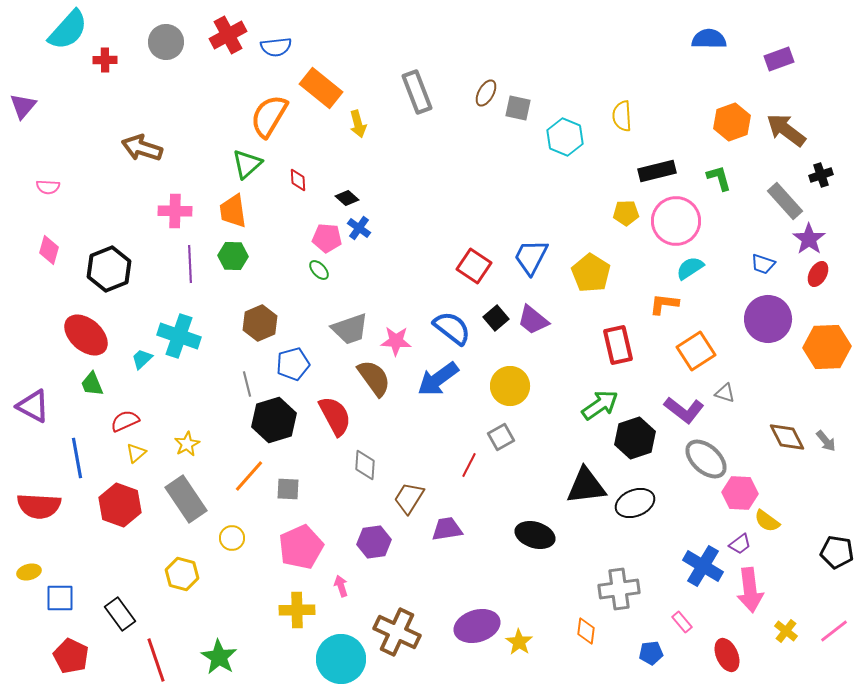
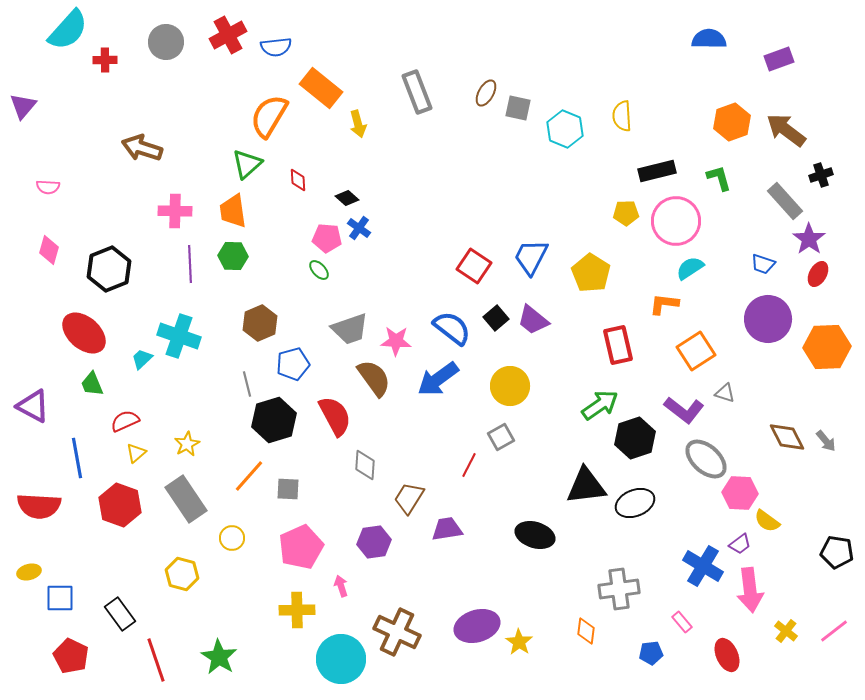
cyan hexagon at (565, 137): moved 8 px up
red ellipse at (86, 335): moved 2 px left, 2 px up
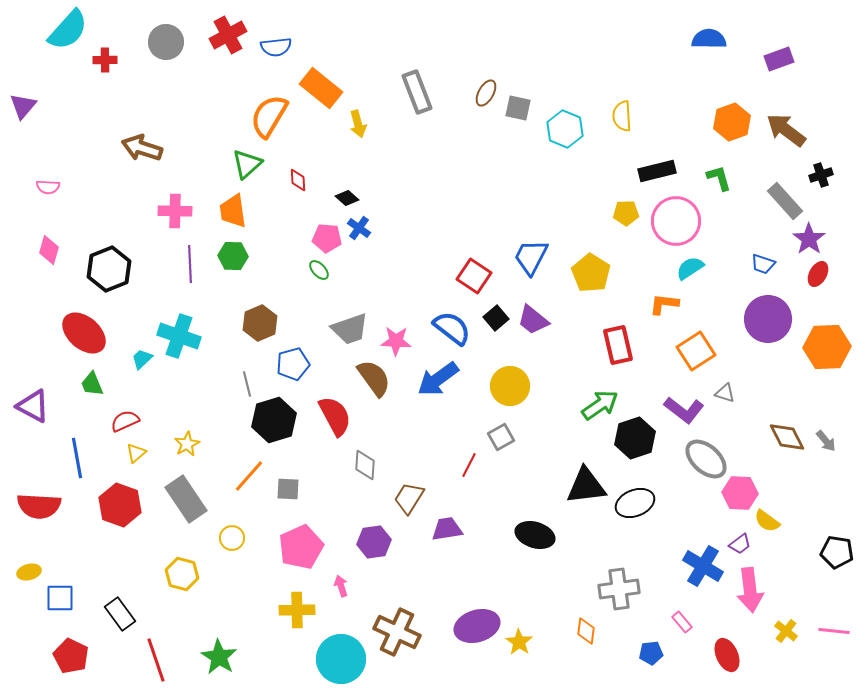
red square at (474, 266): moved 10 px down
pink line at (834, 631): rotated 44 degrees clockwise
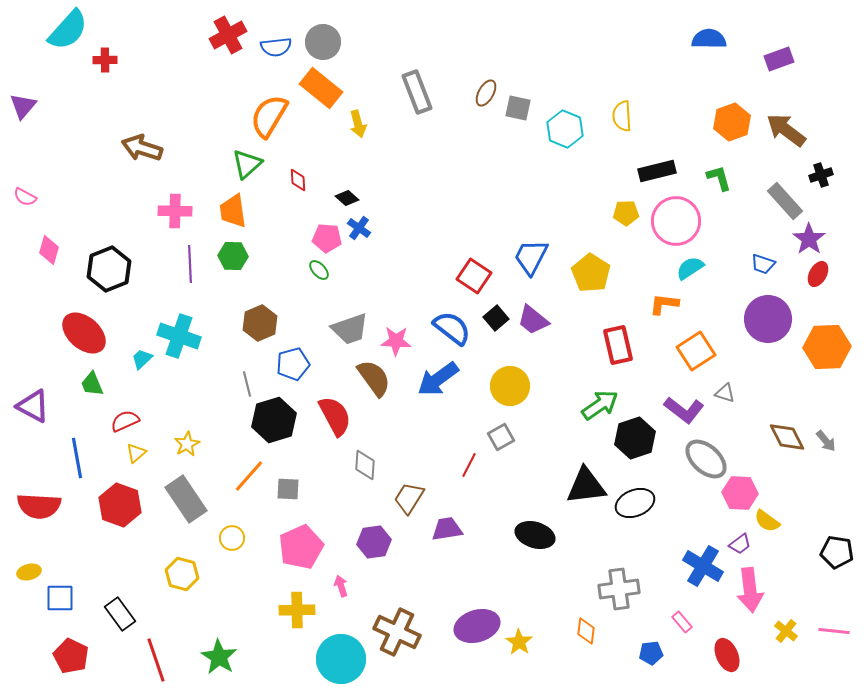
gray circle at (166, 42): moved 157 px right
pink semicircle at (48, 187): moved 23 px left, 10 px down; rotated 25 degrees clockwise
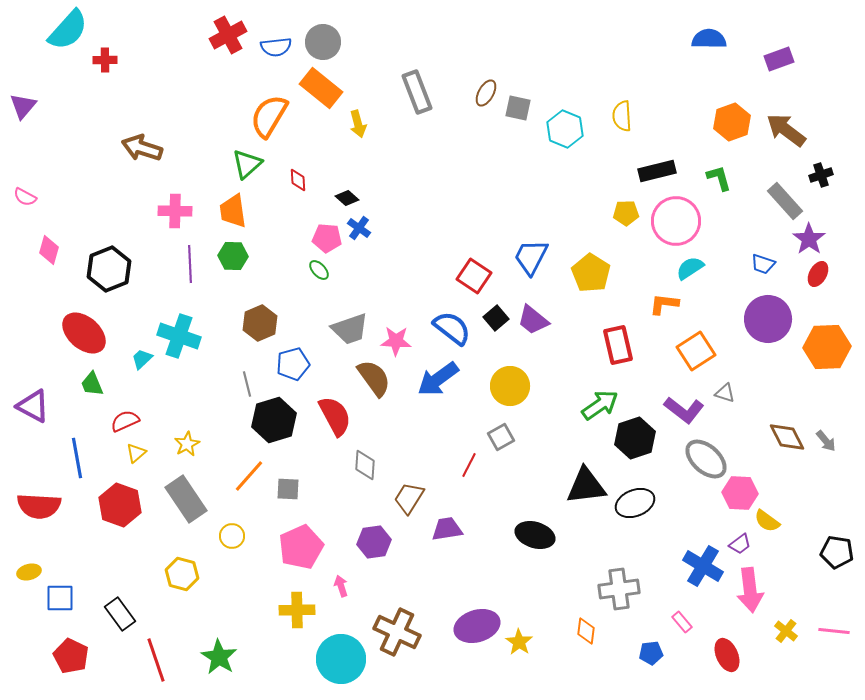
yellow circle at (232, 538): moved 2 px up
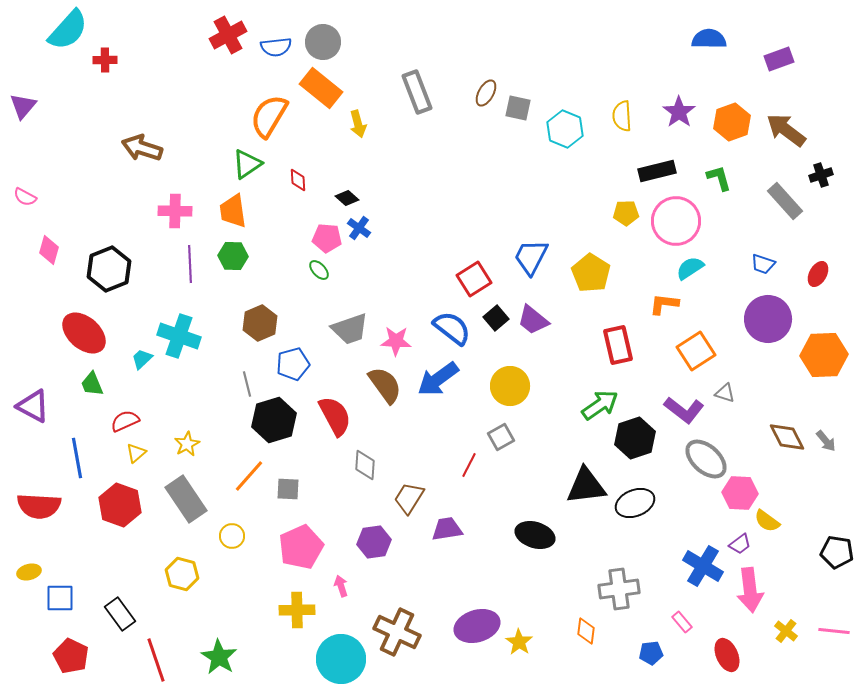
green triangle at (247, 164): rotated 8 degrees clockwise
purple star at (809, 239): moved 130 px left, 127 px up
red square at (474, 276): moved 3 px down; rotated 24 degrees clockwise
orange hexagon at (827, 347): moved 3 px left, 8 px down
brown semicircle at (374, 378): moved 11 px right, 7 px down
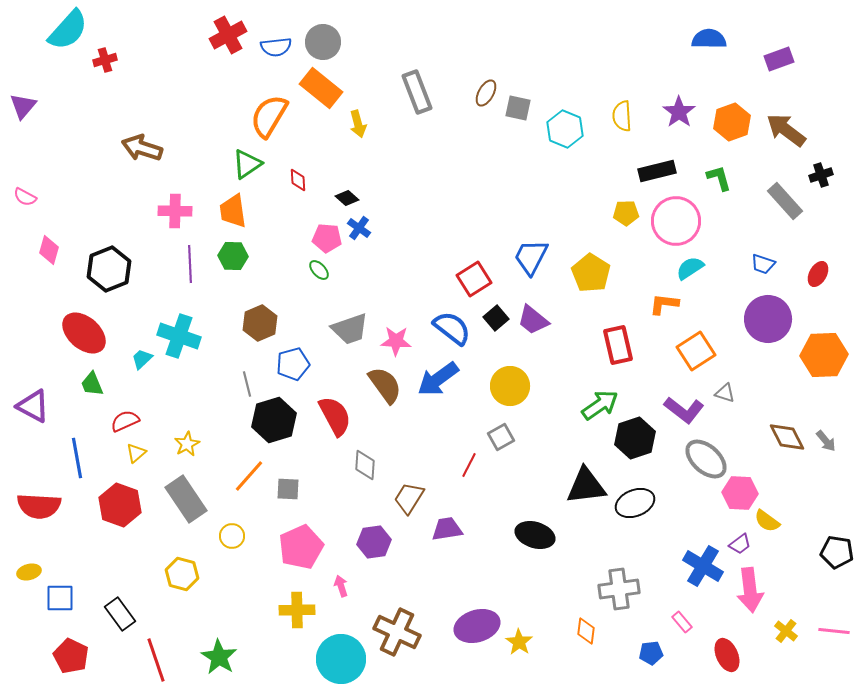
red cross at (105, 60): rotated 15 degrees counterclockwise
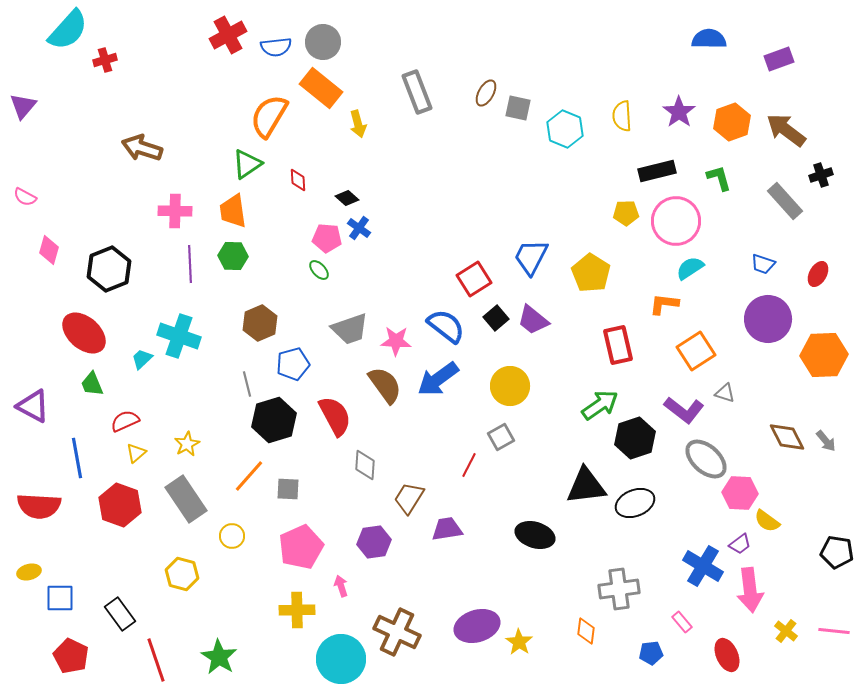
blue semicircle at (452, 328): moved 6 px left, 2 px up
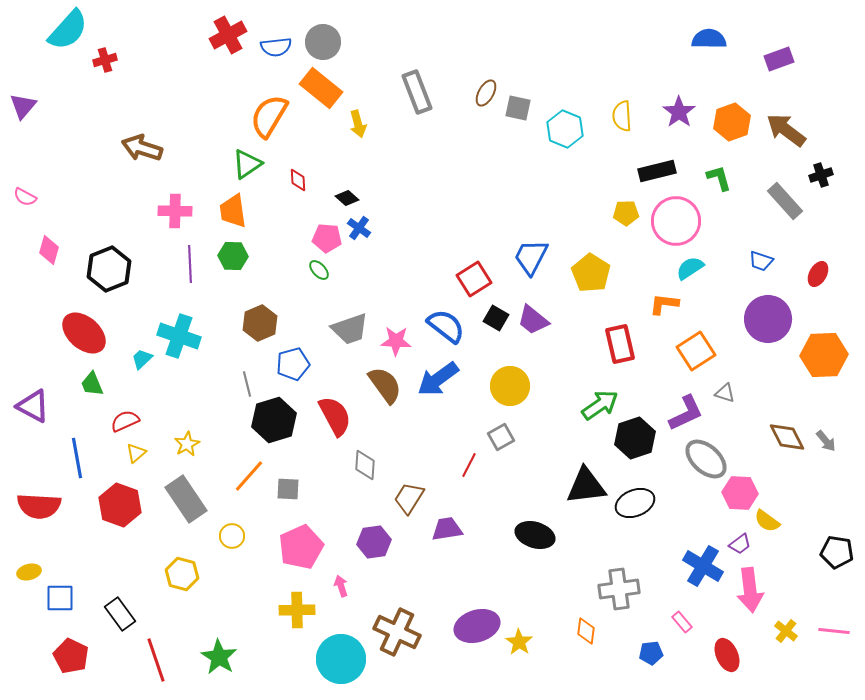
blue trapezoid at (763, 264): moved 2 px left, 3 px up
black square at (496, 318): rotated 20 degrees counterclockwise
red rectangle at (618, 345): moved 2 px right, 1 px up
purple L-shape at (684, 410): moved 2 px right, 3 px down; rotated 63 degrees counterclockwise
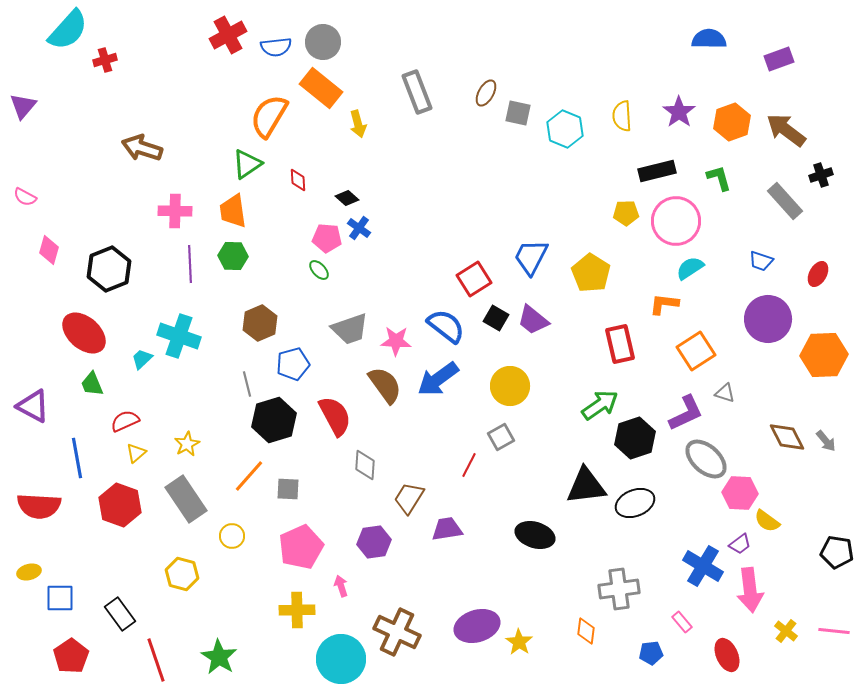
gray square at (518, 108): moved 5 px down
red pentagon at (71, 656): rotated 12 degrees clockwise
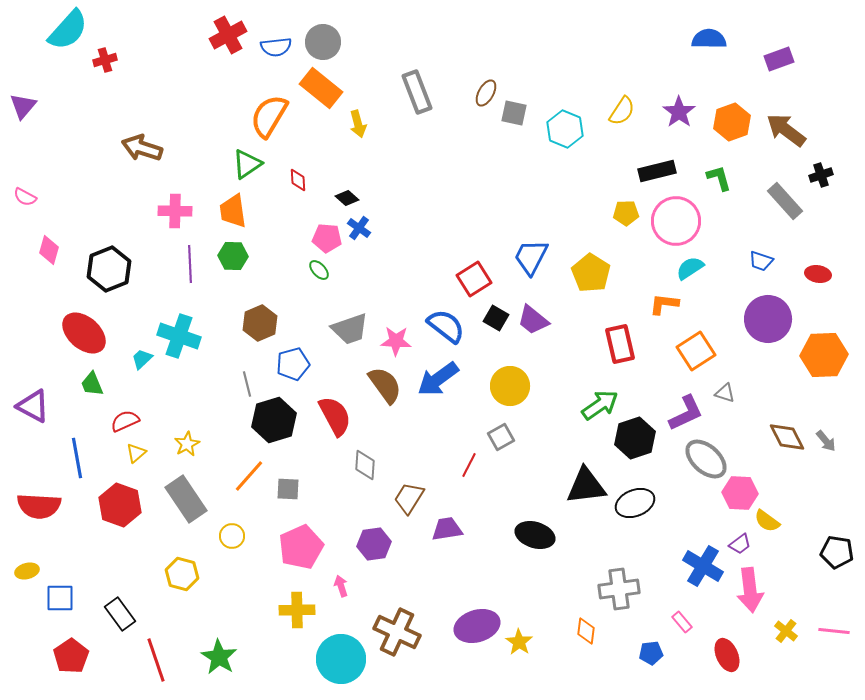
gray square at (518, 113): moved 4 px left
yellow semicircle at (622, 116): moved 5 px up; rotated 144 degrees counterclockwise
red ellipse at (818, 274): rotated 70 degrees clockwise
purple hexagon at (374, 542): moved 2 px down
yellow ellipse at (29, 572): moved 2 px left, 1 px up
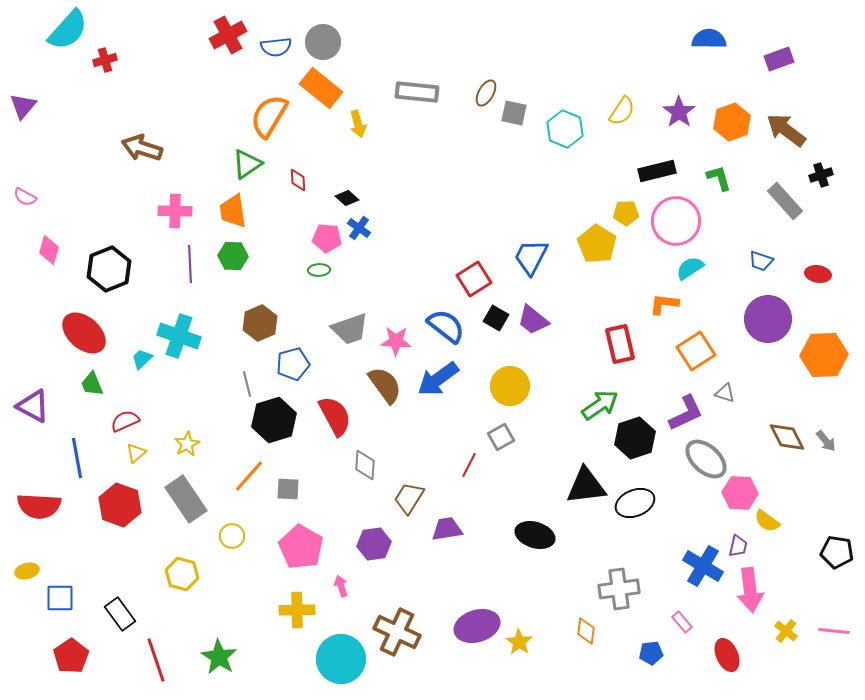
gray rectangle at (417, 92): rotated 63 degrees counterclockwise
green ellipse at (319, 270): rotated 50 degrees counterclockwise
yellow pentagon at (591, 273): moved 6 px right, 29 px up
purple trapezoid at (740, 544): moved 2 px left, 2 px down; rotated 40 degrees counterclockwise
pink pentagon at (301, 547): rotated 18 degrees counterclockwise
